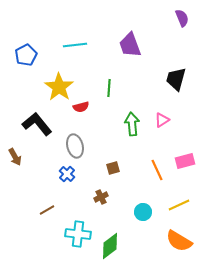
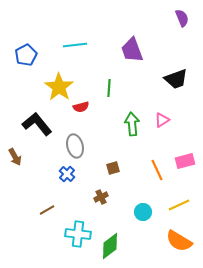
purple trapezoid: moved 2 px right, 5 px down
black trapezoid: rotated 125 degrees counterclockwise
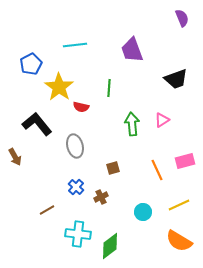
blue pentagon: moved 5 px right, 9 px down
red semicircle: rotated 28 degrees clockwise
blue cross: moved 9 px right, 13 px down
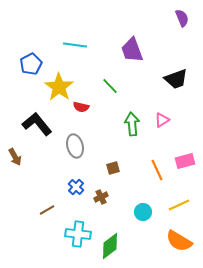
cyan line: rotated 15 degrees clockwise
green line: moved 1 px right, 2 px up; rotated 48 degrees counterclockwise
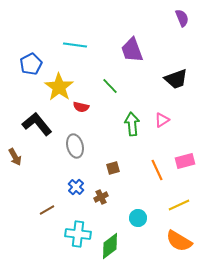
cyan circle: moved 5 px left, 6 px down
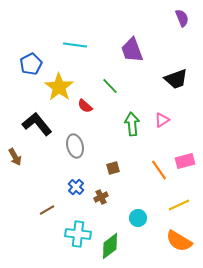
red semicircle: moved 4 px right, 1 px up; rotated 28 degrees clockwise
orange line: moved 2 px right; rotated 10 degrees counterclockwise
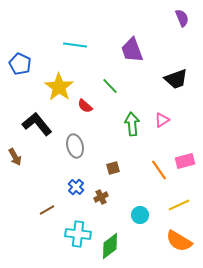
blue pentagon: moved 11 px left; rotated 20 degrees counterclockwise
cyan circle: moved 2 px right, 3 px up
